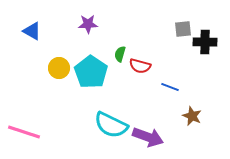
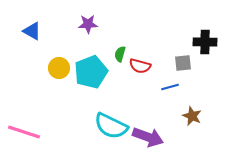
gray square: moved 34 px down
cyan pentagon: rotated 16 degrees clockwise
blue line: rotated 36 degrees counterclockwise
cyan semicircle: moved 1 px down
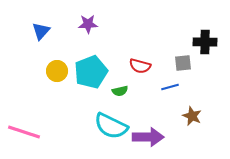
blue triangle: moved 9 px right; rotated 42 degrees clockwise
green semicircle: moved 37 px down; rotated 119 degrees counterclockwise
yellow circle: moved 2 px left, 3 px down
purple arrow: rotated 20 degrees counterclockwise
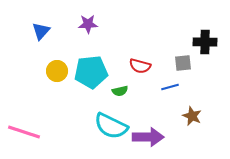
cyan pentagon: rotated 16 degrees clockwise
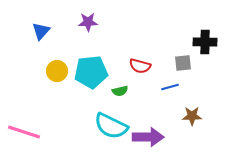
purple star: moved 2 px up
brown star: rotated 24 degrees counterclockwise
